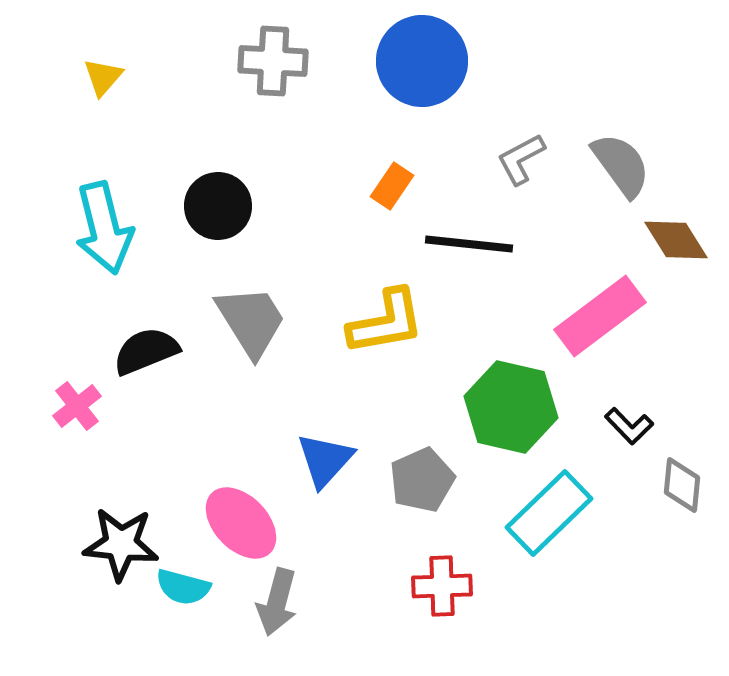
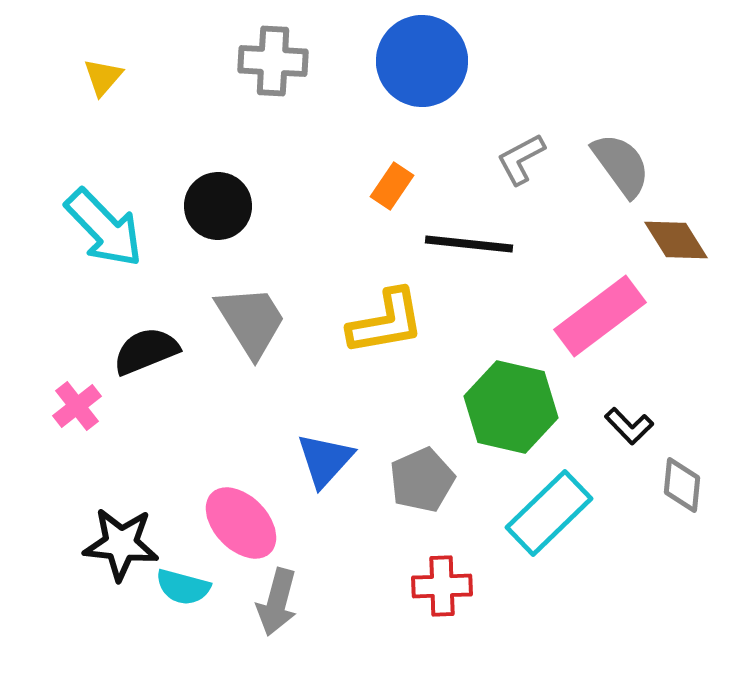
cyan arrow: rotated 30 degrees counterclockwise
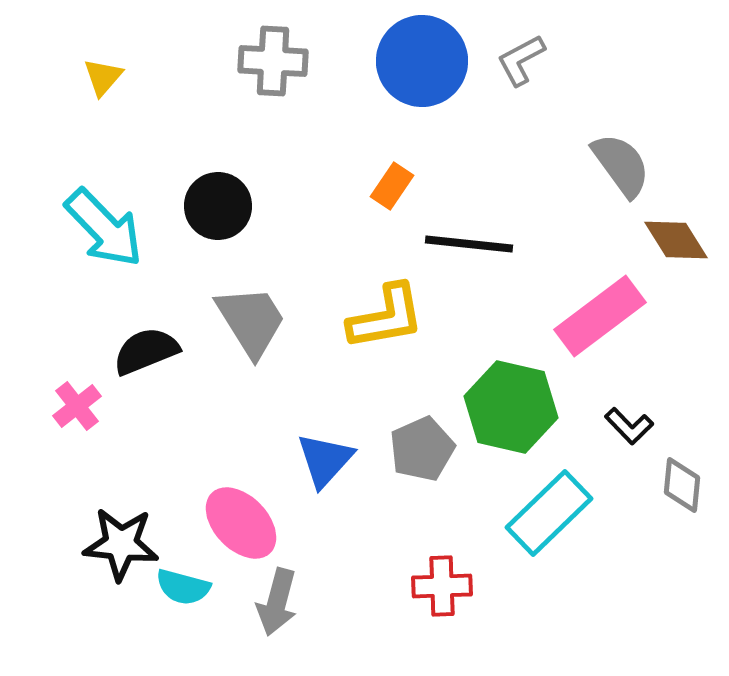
gray L-shape: moved 99 px up
yellow L-shape: moved 5 px up
gray pentagon: moved 31 px up
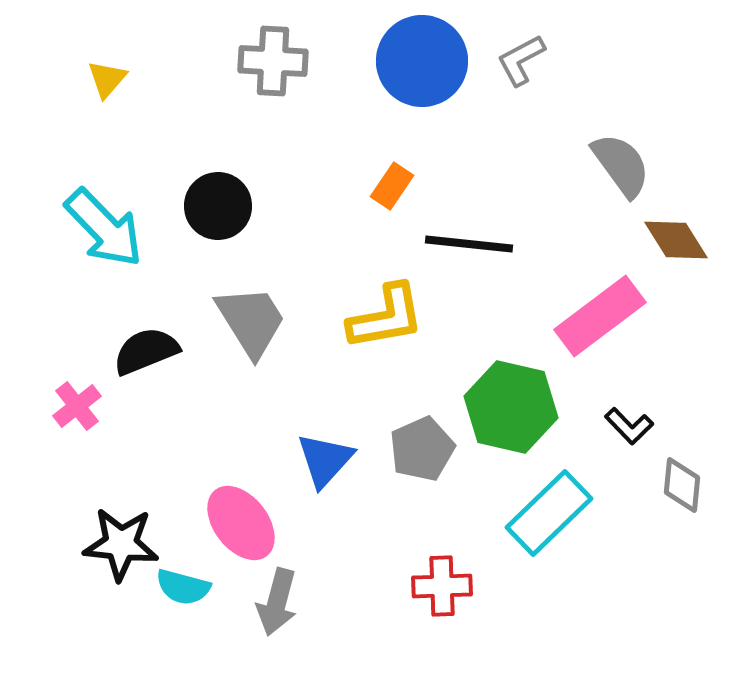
yellow triangle: moved 4 px right, 2 px down
pink ellipse: rotated 6 degrees clockwise
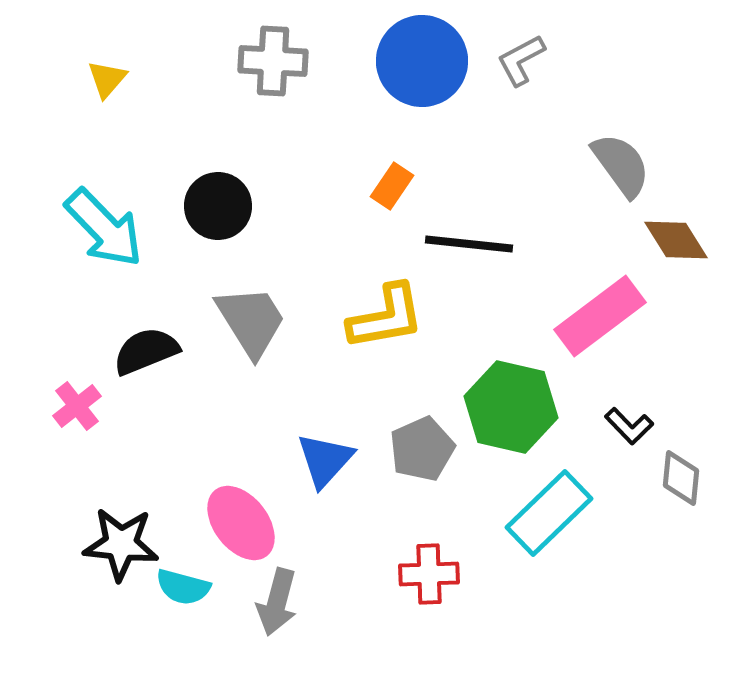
gray diamond: moved 1 px left, 7 px up
red cross: moved 13 px left, 12 px up
